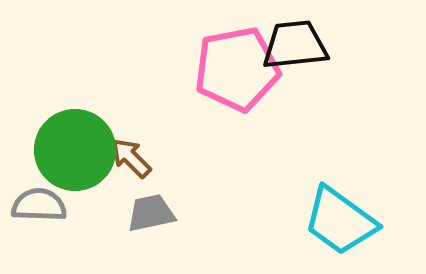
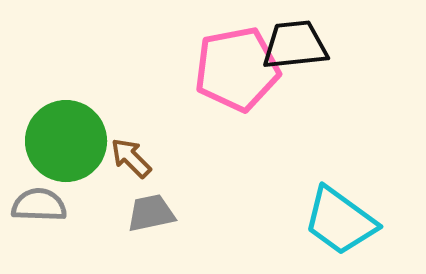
green circle: moved 9 px left, 9 px up
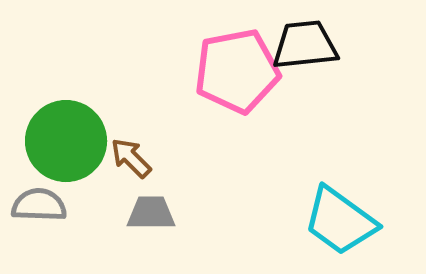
black trapezoid: moved 10 px right
pink pentagon: moved 2 px down
gray trapezoid: rotated 12 degrees clockwise
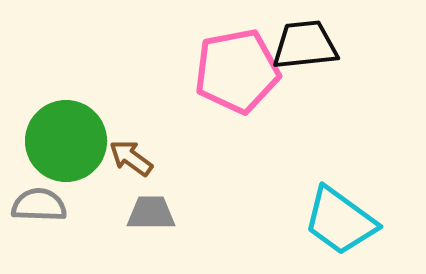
brown arrow: rotated 9 degrees counterclockwise
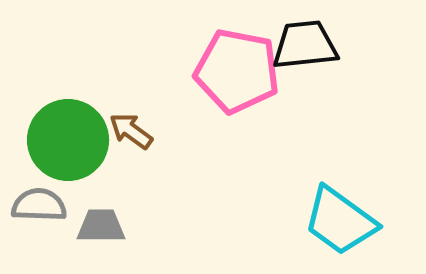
pink pentagon: rotated 22 degrees clockwise
green circle: moved 2 px right, 1 px up
brown arrow: moved 27 px up
gray trapezoid: moved 50 px left, 13 px down
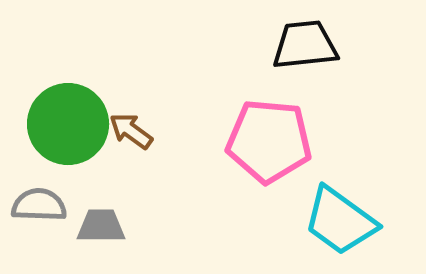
pink pentagon: moved 32 px right, 70 px down; rotated 6 degrees counterclockwise
green circle: moved 16 px up
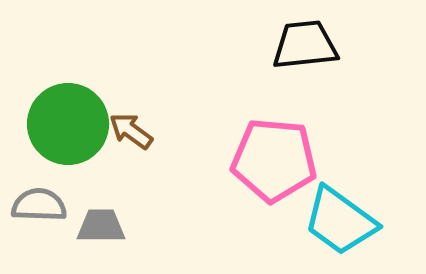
pink pentagon: moved 5 px right, 19 px down
